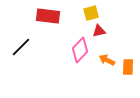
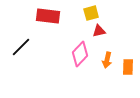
pink diamond: moved 4 px down
orange arrow: rotated 105 degrees counterclockwise
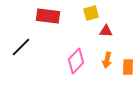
red triangle: moved 7 px right; rotated 16 degrees clockwise
pink diamond: moved 4 px left, 7 px down
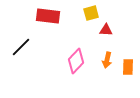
red triangle: moved 1 px up
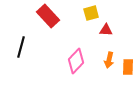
red rectangle: rotated 40 degrees clockwise
black line: rotated 30 degrees counterclockwise
orange arrow: moved 2 px right
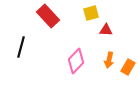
orange rectangle: rotated 28 degrees clockwise
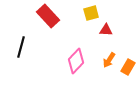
orange arrow: rotated 21 degrees clockwise
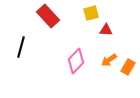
orange arrow: rotated 21 degrees clockwise
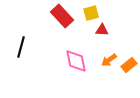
red rectangle: moved 14 px right
red triangle: moved 4 px left
pink diamond: rotated 55 degrees counterclockwise
orange rectangle: moved 1 px right, 2 px up; rotated 21 degrees clockwise
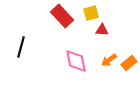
orange rectangle: moved 2 px up
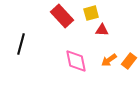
black line: moved 3 px up
orange rectangle: moved 2 px up; rotated 14 degrees counterclockwise
